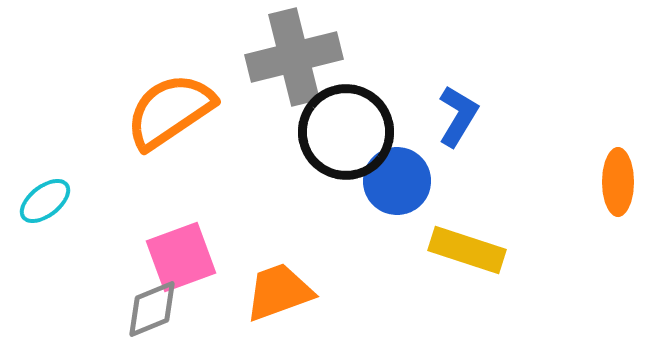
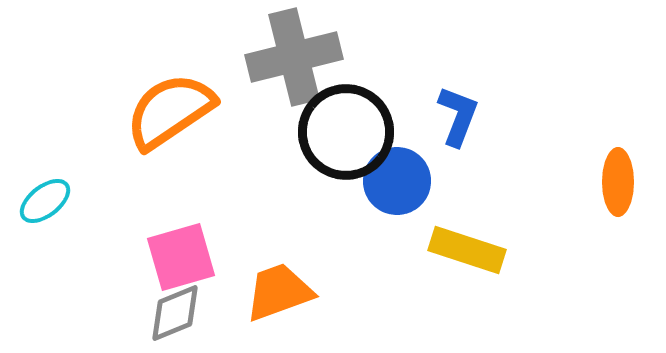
blue L-shape: rotated 10 degrees counterclockwise
pink square: rotated 4 degrees clockwise
gray diamond: moved 23 px right, 4 px down
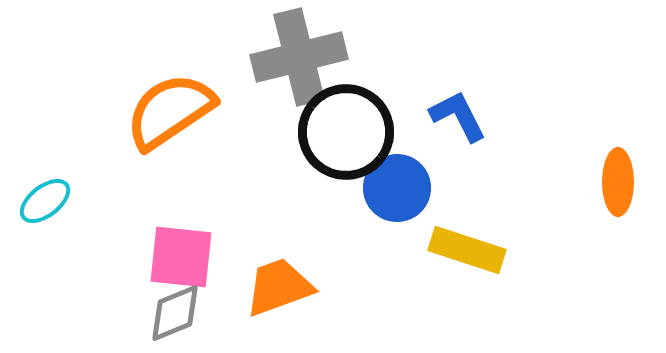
gray cross: moved 5 px right
blue L-shape: rotated 48 degrees counterclockwise
blue circle: moved 7 px down
pink square: rotated 22 degrees clockwise
orange trapezoid: moved 5 px up
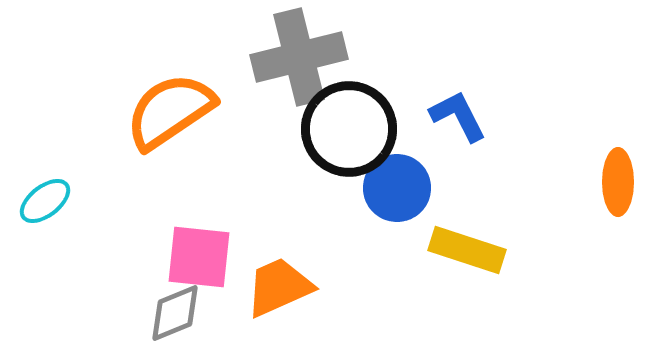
black circle: moved 3 px right, 3 px up
pink square: moved 18 px right
orange trapezoid: rotated 4 degrees counterclockwise
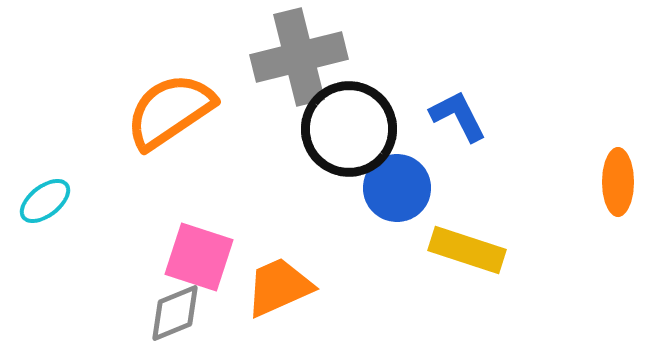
pink square: rotated 12 degrees clockwise
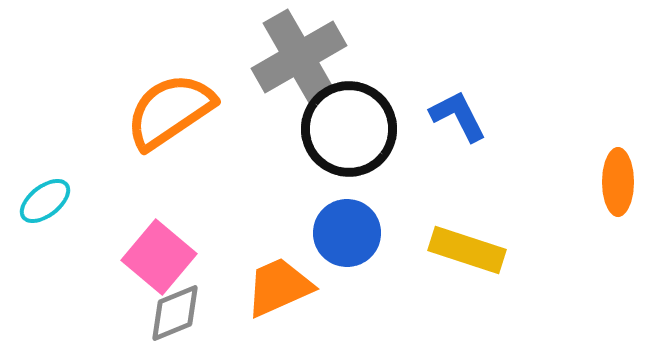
gray cross: rotated 16 degrees counterclockwise
blue circle: moved 50 px left, 45 px down
pink square: moved 40 px left; rotated 22 degrees clockwise
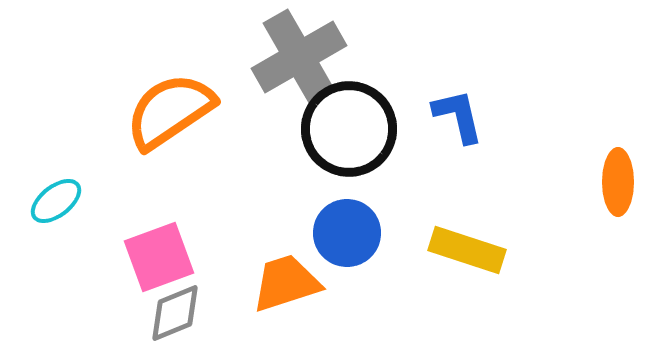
blue L-shape: rotated 14 degrees clockwise
cyan ellipse: moved 11 px right
pink square: rotated 30 degrees clockwise
orange trapezoid: moved 7 px right, 4 px up; rotated 6 degrees clockwise
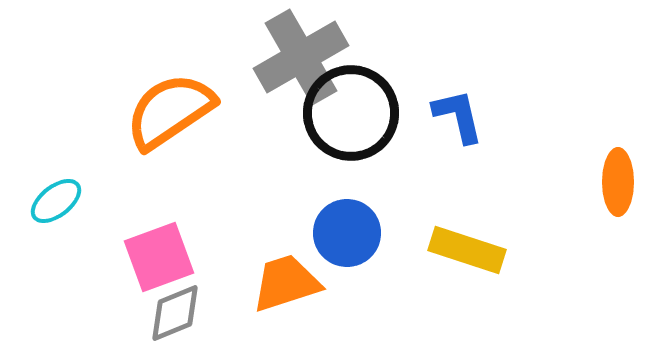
gray cross: moved 2 px right
black circle: moved 2 px right, 16 px up
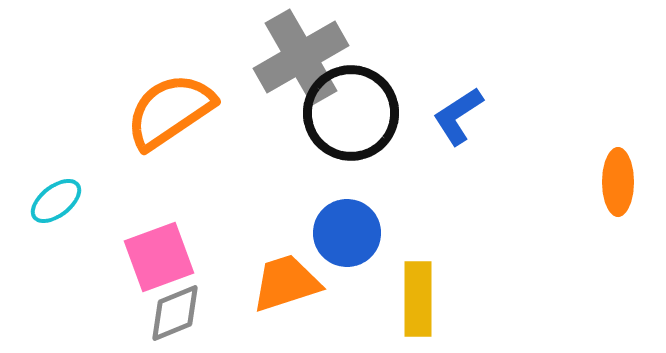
blue L-shape: rotated 110 degrees counterclockwise
yellow rectangle: moved 49 px left, 49 px down; rotated 72 degrees clockwise
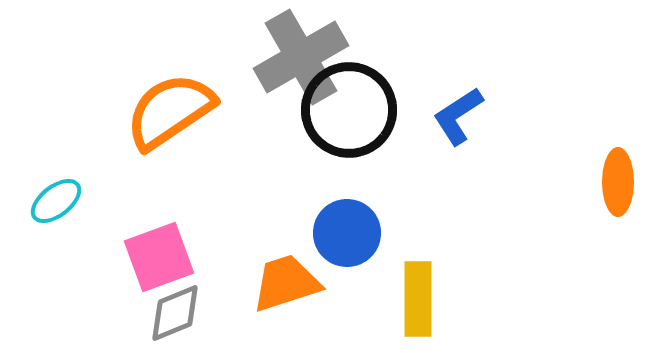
black circle: moved 2 px left, 3 px up
